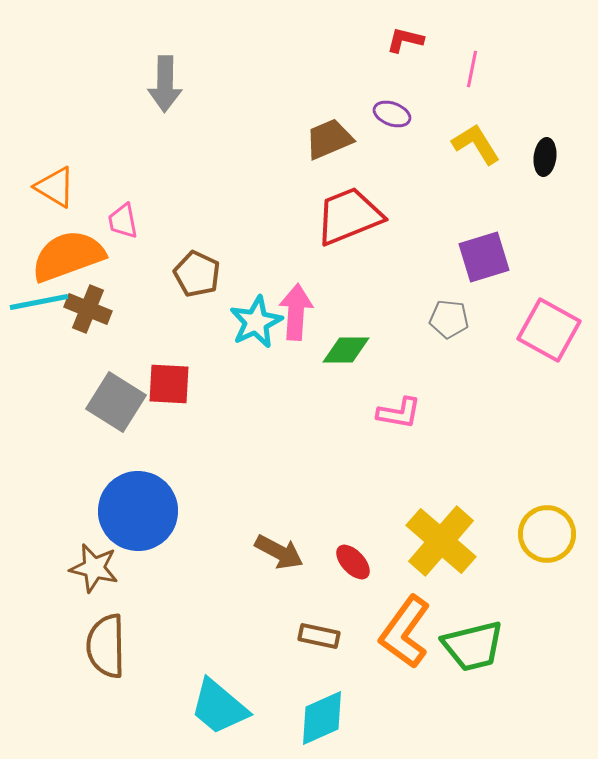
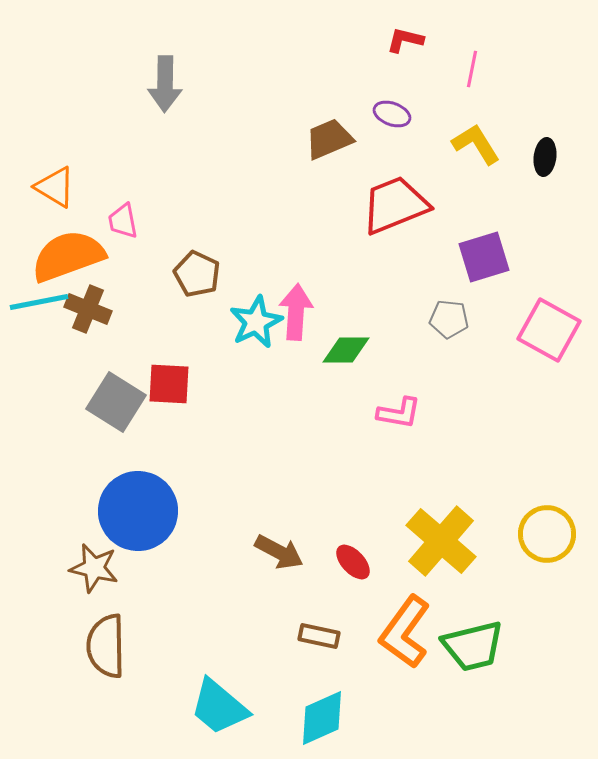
red trapezoid: moved 46 px right, 11 px up
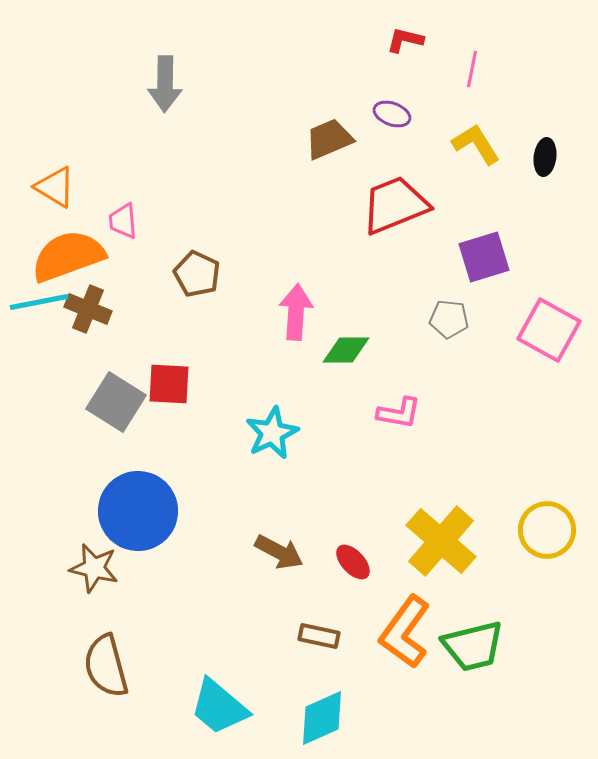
pink trapezoid: rotated 6 degrees clockwise
cyan star: moved 16 px right, 111 px down
yellow circle: moved 4 px up
brown semicircle: moved 20 px down; rotated 14 degrees counterclockwise
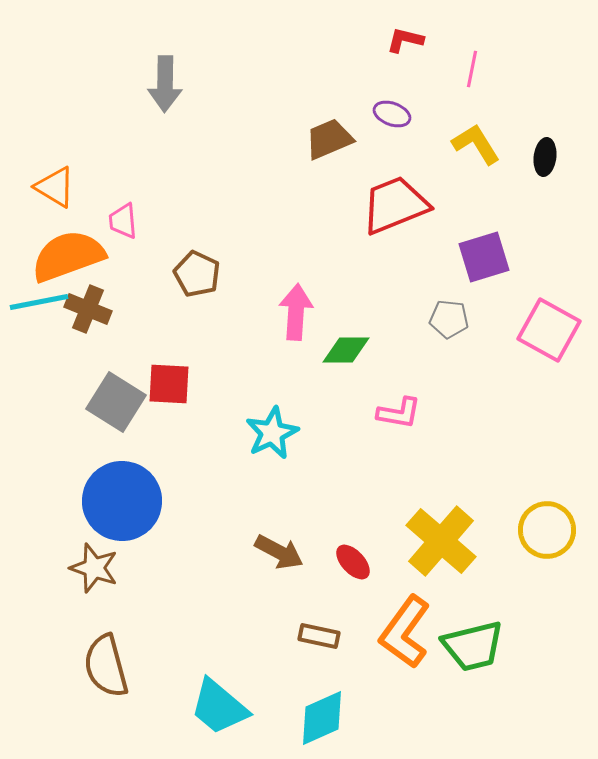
blue circle: moved 16 px left, 10 px up
brown star: rotated 6 degrees clockwise
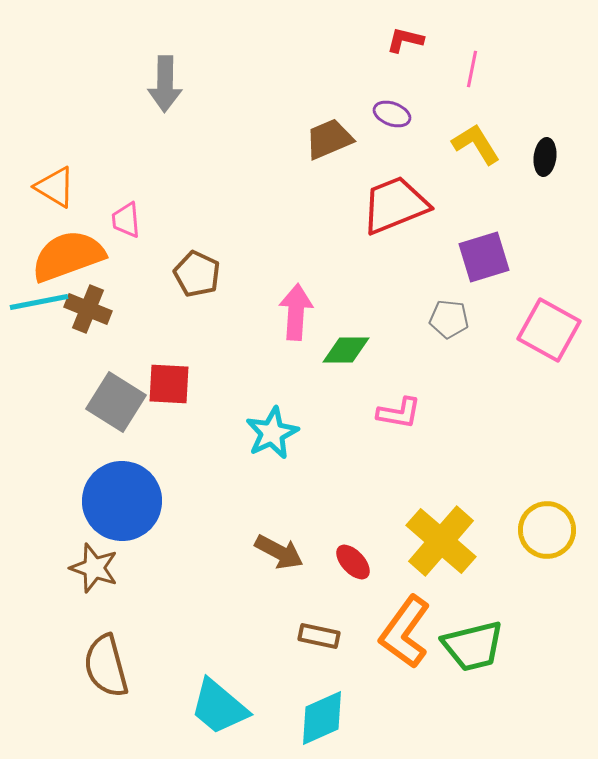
pink trapezoid: moved 3 px right, 1 px up
